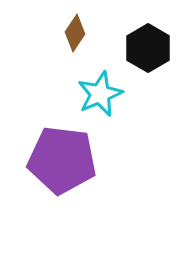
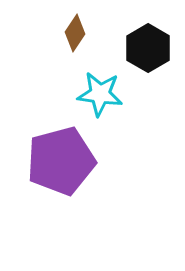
cyan star: rotated 30 degrees clockwise
purple pentagon: moved 1 px left, 1 px down; rotated 22 degrees counterclockwise
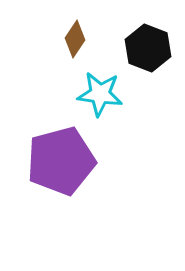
brown diamond: moved 6 px down
black hexagon: rotated 9 degrees counterclockwise
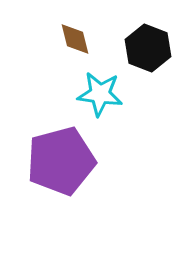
brown diamond: rotated 48 degrees counterclockwise
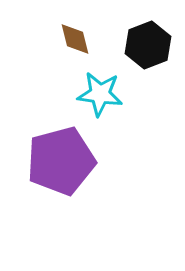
black hexagon: moved 3 px up; rotated 18 degrees clockwise
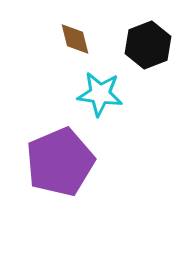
purple pentagon: moved 1 px left, 1 px down; rotated 8 degrees counterclockwise
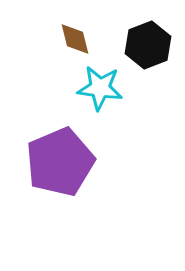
cyan star: moved 6 px up
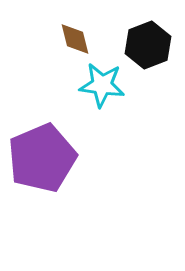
cyan star: moved 2 px right, 3 px up
purple pentagon: moved 18 px left, 4 px up
